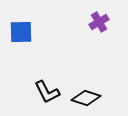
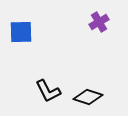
black L-shape: moved 1 px right, 1 px up
black diamond: moved 2 px right, 1 px up
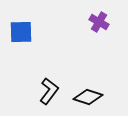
purple cross: rotated 30 degrees counterclockwise
black L-shape: moved 1 px right; rotated 116 degrees counterclockwise
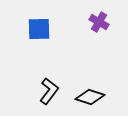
blue square: moved 18 px right, 3 px up
black diamond: moved 2 px right
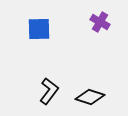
purple cross: moved 1 px right
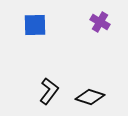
blue square: moved 4 px left, 4 px up
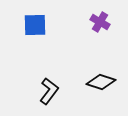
black diamond: moved 11 px right, 15 px up
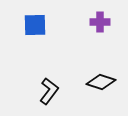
purple cross: rotated 30 degrees counterclockwise
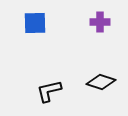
blue square: moved 2 px up
black L-shape: rotated 140 degrees counterclockwise
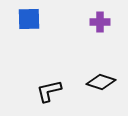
blue square: moved 6 px left, 4 px up
